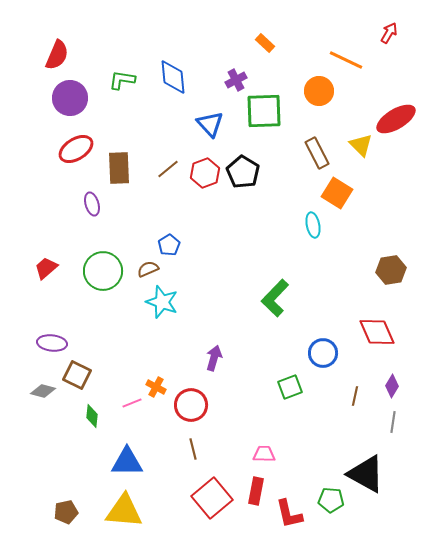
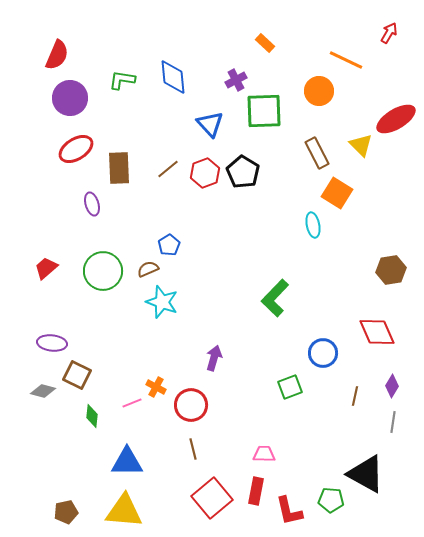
red L-shape at (289, 514): moved 3 px up
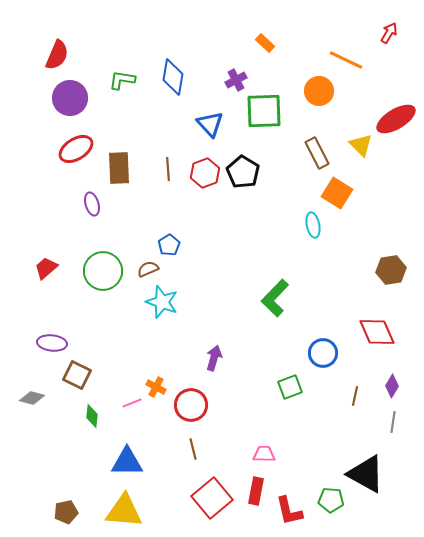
blue diamond at (173, 77): rotated 15 degrees clockwise
brown line at (168, 169): rotated 55 degrees counterclockwise
gray diamond at (43, 391): moved 11 px left, 7 px down
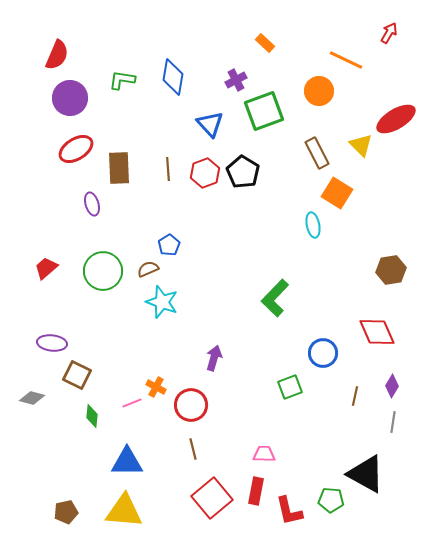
green square at (264, 111): rotated 18 degrees counterclockwise
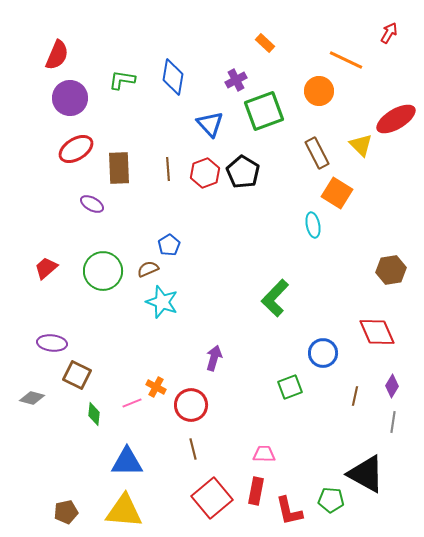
purple ellipse at (92, 204): rotated 45 degrees counterclockwise
green diamond at (92, 416): moved 2 px right, 2 px up
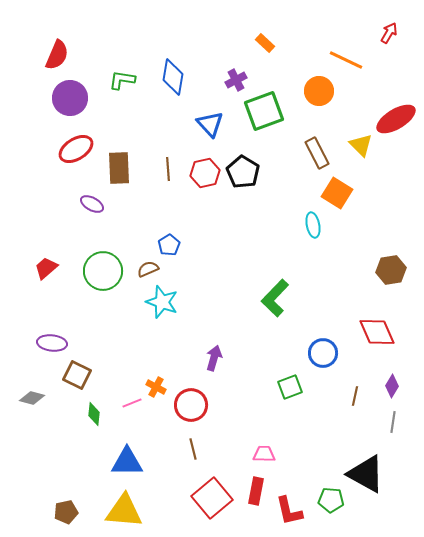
red hexagon at (205, 173): rotated 8 degrees clockwise
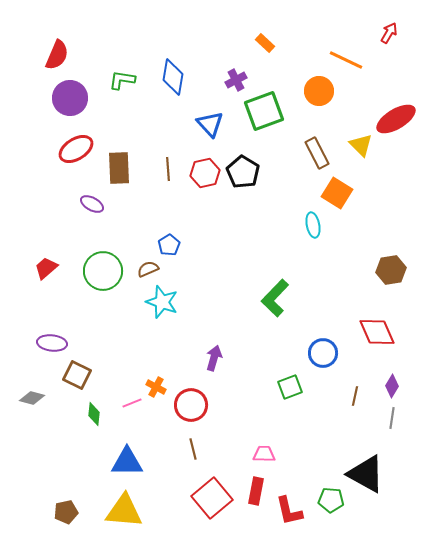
gray line at (393, 422): moved 1 px left, 4 px up
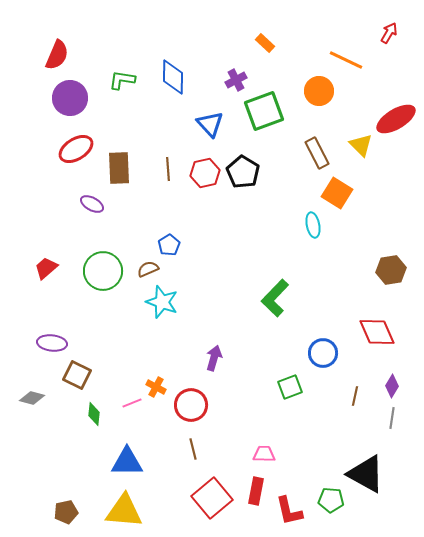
blue diamond at (173, 77): rotated 9 degrees counterclockwise
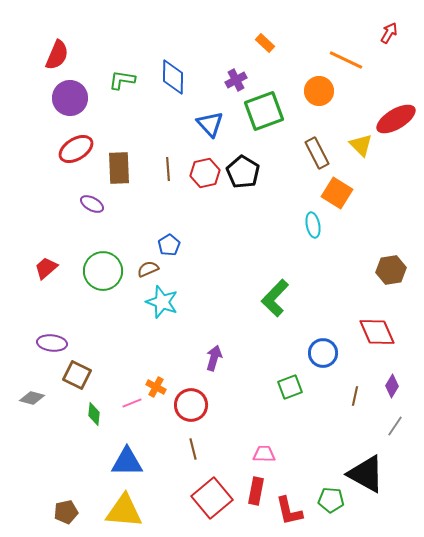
gray line at (392, 418): moved 3 px right, 8 px down; rotated 25 degrees clockwise
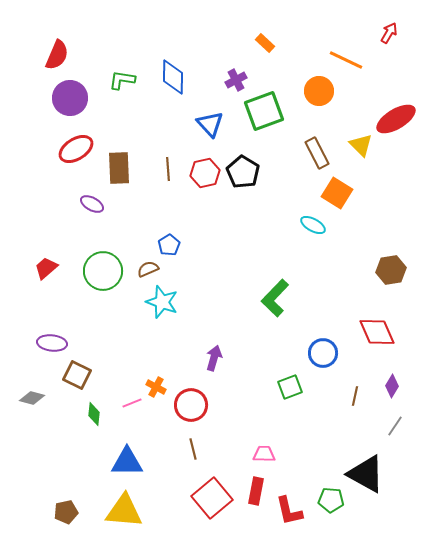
cyan ellipse at (313, 225): rotated 50 degrees counterclockwise
